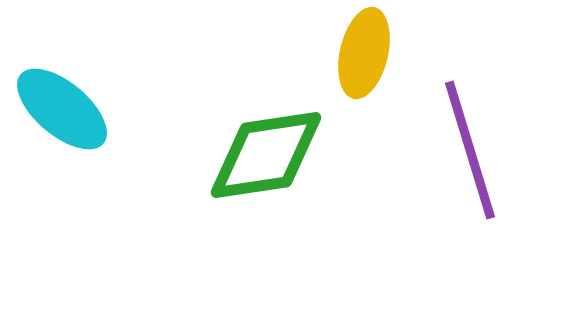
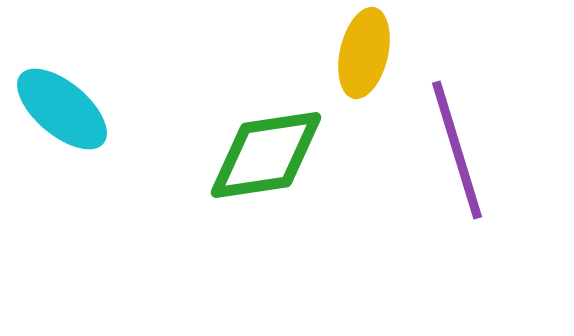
purple line: moved 13 px left
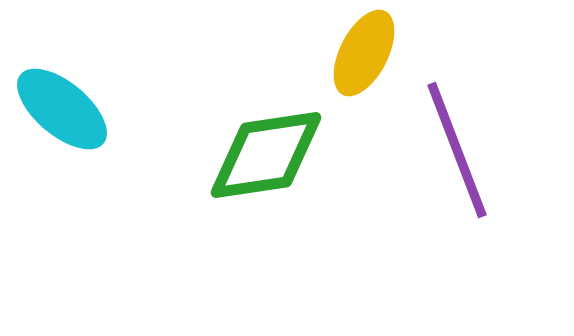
yellow ellipse: rotated 14 degrees clockwise
purple line: rotated 4 degrees counterclockwise
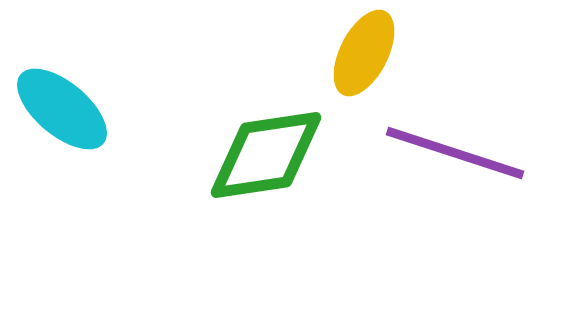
purple line: moved 2 px left, 3 px down; rotated 51 degrees counterclockwise
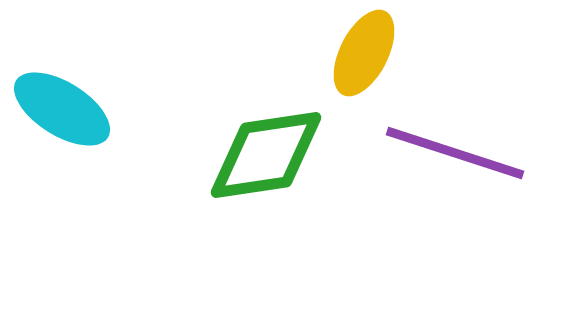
cyan ellipse: rotated 8 degrees counterclockwise
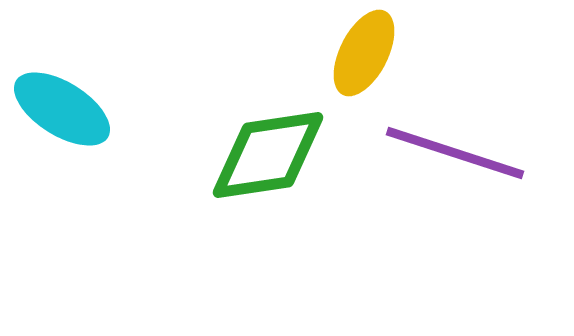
green diamond: moved 2 px right
